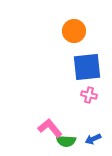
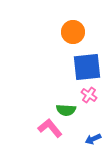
orange circle: moved 1 px left, 1 px down
pink cross: rotated 21 degrees clockwise
green semicircle: moved 31 px up
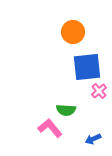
pink cross: moved 10 px right, 4 px up; rotated 14 degrees clockwise
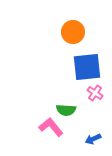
pink cross: moved 4 px left, 2 px down; rotated 14 degrees counterclockwise
pink L-shape: moved 1 px right, 1 px up
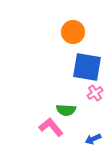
blue square: rotated 16 degrees clockwise
pink cross: rotated 21 degrees clockwise
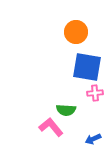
orange circle: moved 3 px right
pink cross: rotated 28 degrees clockwise
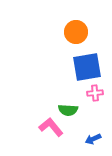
blue square: rotated 20 degrees counterclockwise
green semicircle: moved 2 px right
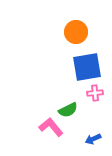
green semicircle: rotated 30 degrees counterclockwise
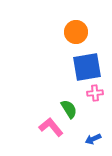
green semicircle: moved 1 px right, 1 px up; rotated 96 degrees counterclockwise
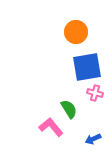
pink cross: rotated 21 degrees clockwise
